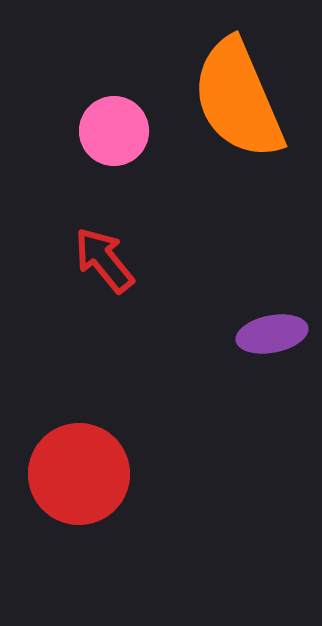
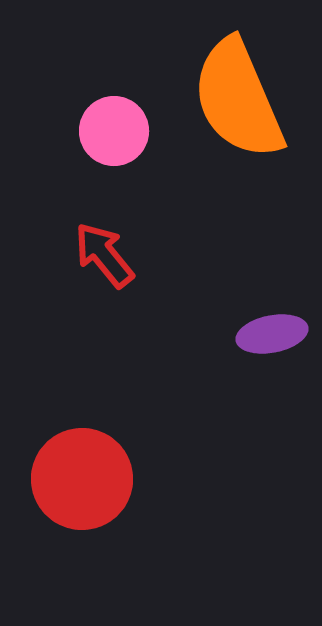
red arrow: moved 5 px up
red circle: moved 3 px right, 5 px down
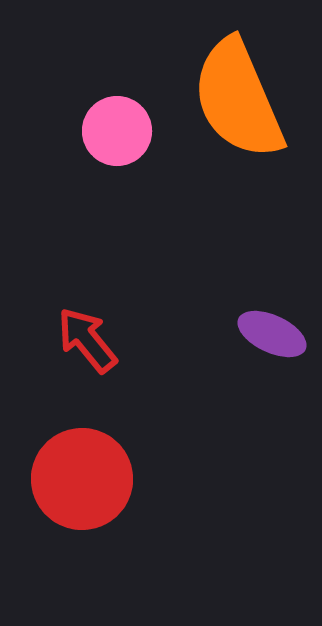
pink circle: moved 3 px right
red arrow: moved 17 px left, 85 px down
purple ellipse: rotated 36 degrees clockwise
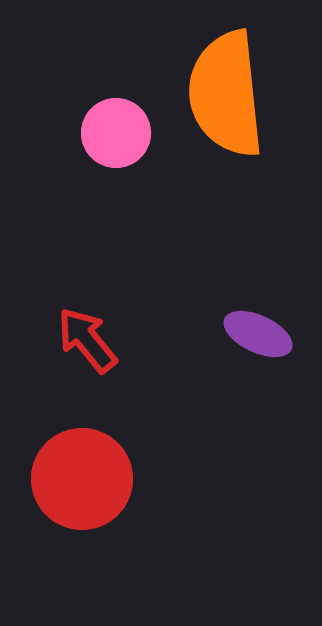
orange semicircle: moved 12 px left, 5 px up; rotated 17 degrees clockwise
pink circle: moved 1 px left, 2 px down
purple ellipse: moved 14 px left
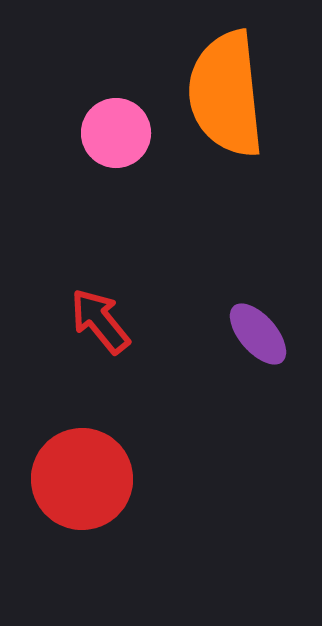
purple ellipse: rotated 24 degrees clockwise
red arrow: moved 13 px right, 19 px up
